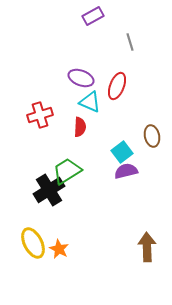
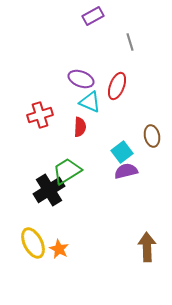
purple ellipse: moved 1 px down
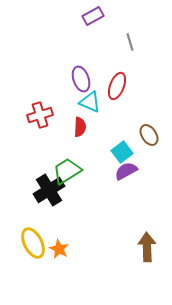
purple ellipse: rotated 50 degrees clockwise
brown ellipse: moved 3 px left, 1 px up; rotated 20 degrees counterclockwise
purple semicircle: rotated 15 degrees counterclockwise
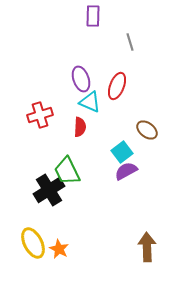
purple rectangle: rotated 60 degrees counterclockwise
brown ellipse: moved 2 px left, 5 px up; rotated 20 degrees counterclockwise
green trapezoid: rotated 84 degrees counterclockwise
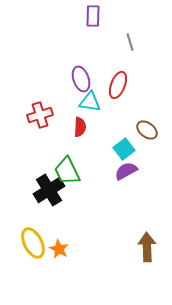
red ellipse: moved 1 px right, 1 px up
cyan triangle: rotated 15 degrees counterclockwise
cyan square: moved 2 px right, 3 px up
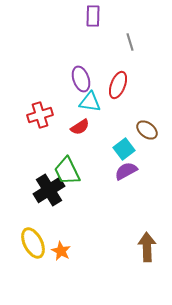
red semicircle: rotated 54 degrees clockwise
orange star: moved 2 px right, 2 px down
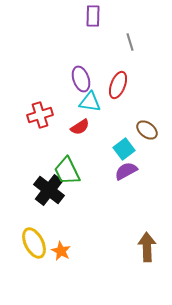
black cross: rotated 20 degrees counterclockwise
yellow ellipse: moved 1 px right
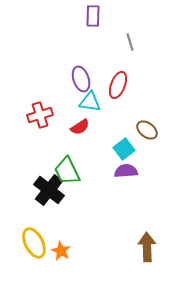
purple semicircle: rotated 25 degrees clockwise
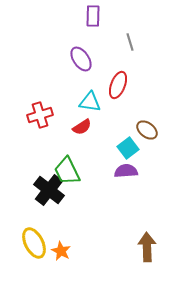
purple ellipse: moved 20 px up; rotated 15 degrees counterclockwise
red semicircle: moved 2 px right
cyan square: moved 4 px right, 1 px up
